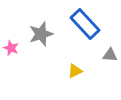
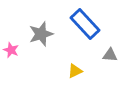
pink star: moved 2 px down
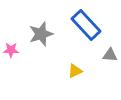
blue rectangle: moved 1 px right, 1 px down
pink star: rotated 21 degrees counterclockwise
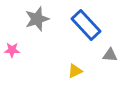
gray star: moved 4 px left, 15 px up
pink star: moved 1 px right
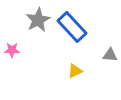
gray star: moved 1 px right, 1 px down; rotated 10 degrees counterclockwise
blue rectangle: moved 14 px left, 2 px down
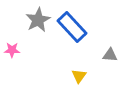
yellow triangle: moved 4 px right, 5 px down; rotated 28 degrees counterclockwise
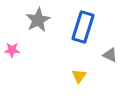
blue rectangle: moved 11 px right; rotated 60 degrees clockwise
gray triangle: rotated 21 degrees clockwise
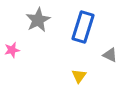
pink star: rotated 14 degrees counterclockwise
